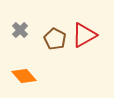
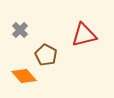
red triangle: rotated 16 degrees clockwise
brown pentagon: moved 9 px left, 16 px down
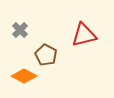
orange diamond: rotated 20 degrees counterclockwise
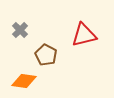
orange diamond: moved 5 px down; rotated 20 degrees counterclockwise
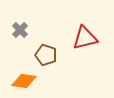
red triangle: moved 1 px right, 3 px down
brown pentagon: rotated 10 degrees counterclockwise
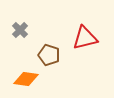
brown pentagon: moved 3 px right
orange diamond: moved 2 px right, 2 px up
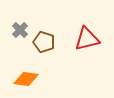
red triangle: moved 2 px right, 1 px down
brown pentagon: moved 5 px left, 13 px up
